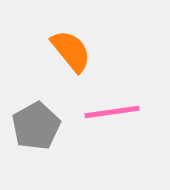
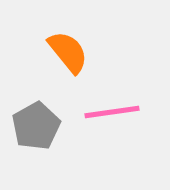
orange semicircle: moved 3 px left, 1 px down
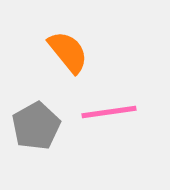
pink line: moved 3 px left
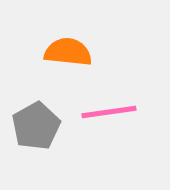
orange semicircle: rotated 45 degrees counterclockwise
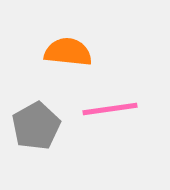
pink line: moved 1 px right, 3 px up
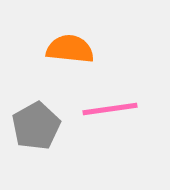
orange semicircle: moved 2 px right, 3 px up
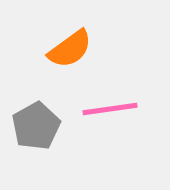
orange semicircle: rotated 138 degrees clockwise
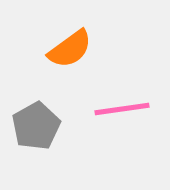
pink line: moved 12 px right
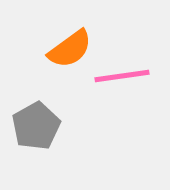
pink line: moved 33 px up
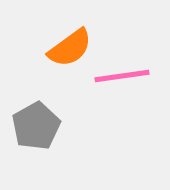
orange semicircle: moved 1 px up
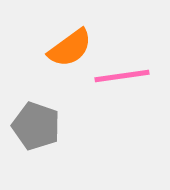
gray pentagon: rotated 24 degrees counterclockwise
